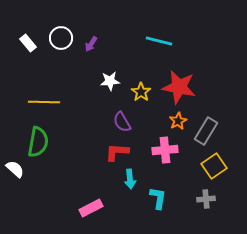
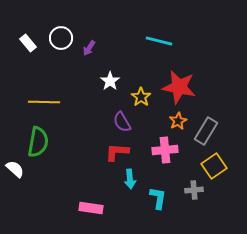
purple arrow: moved 2 px left, 4 px down
white star: rotated 30 degrees counterclockwise
yellow star: moved 5 px down
gray cross: moved 12 px left, 9 px up
pink rectangle: rotated 35 degrees clockwise
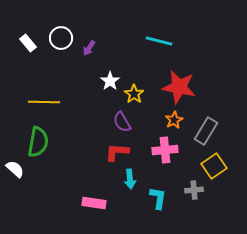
yellow star: moved 7 px left, 3 px up
orange star: moved 4 px left, 1 px up
pink rectangle: moved 3 px right, 5 px up
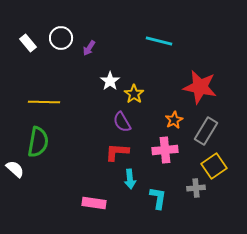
red star: moved 21 px right
gray cross: moved 2 px right, 2 px up
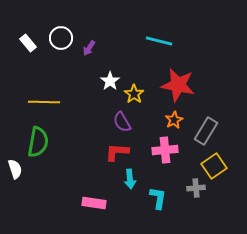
red star: moved 22 px left, 2 px up
white semicircle: rotated 30 degrees clockwise
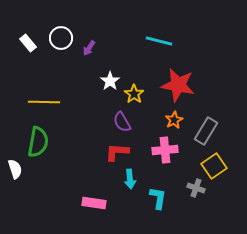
gray cross: rotated 24 degrees clockwise
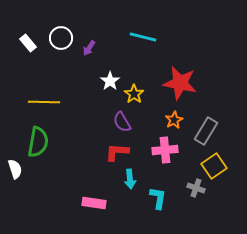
cyan line: moved 16 px left, 4 px up
red star: moved 2 px right, 2 px up
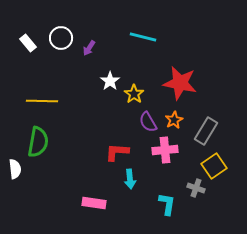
yellow line: moved 2 px left, 1 px up
purple semicircle: moved 26 px right
white semicircle: rotated 12 degrees clockwise
cyan L-shape: moved 9 px right, 6 px down
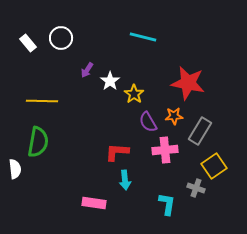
purple arrow: moved 2 px left, 22 px down
red star: moved 8 px right
orange star: moved 4 px up; rotated 24 degrees clockwise
gray rectangle: moved 6 px left
cyan arrow: moved 5 px left, 1 px down
